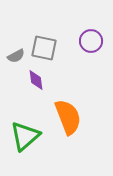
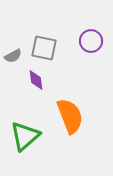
gray semicircle: moved 3 px left
orange semicircle: moved 2 px right, 1 px up
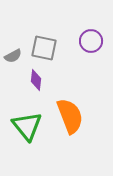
purple diamond: rotated 15 degrees clockwise
green triangle: moved 2 px right, 10 px up; rotated 28 degrees counterclockwise
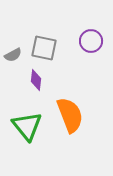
gray semicircle: moved 1 px up
orange semicircle: moved 1 px up
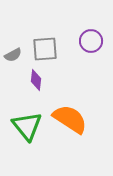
gray square: moved 1 px right, 1 px down; rotated 16 degrees counterclockwise
orange semicircle: moved 4 px down; rotated 36 degrees counterclockwise
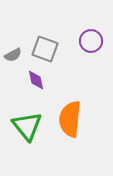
gray square: rotated 24 degrees clockwise
purple diamond: rotated 20 degrees counterclockwise
orange semicircle: rotated 117 degrees counterclockwise
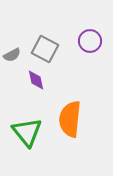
purple circle: moved 1 px left
gray square: rotated 8 degrees clockwise
gray semicircle: moved 1 px left
green triangle: moved 6 px down
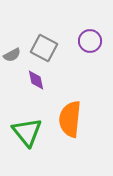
gray square: moved 1 px left, 1 px up
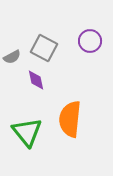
gray semicircle: moved 2 px down
